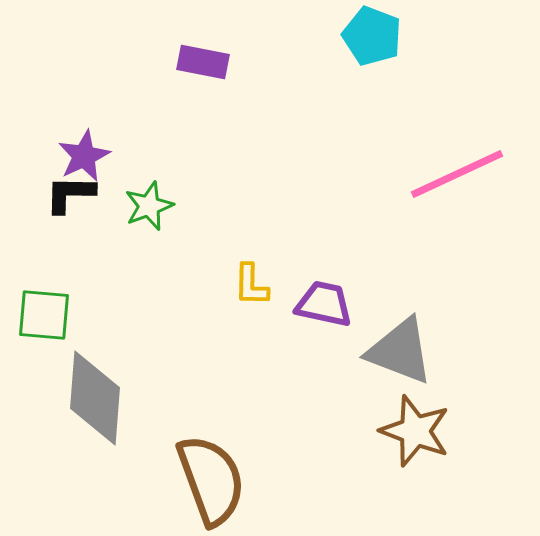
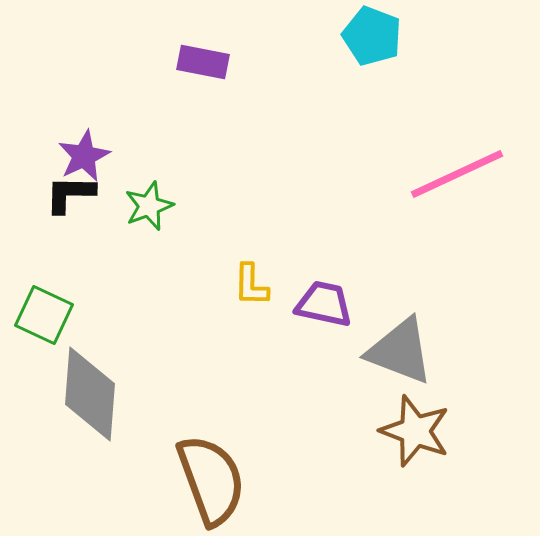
green square: rotated 20 degrees clockwise
gray diamond: moved 5 px left, 4 px up
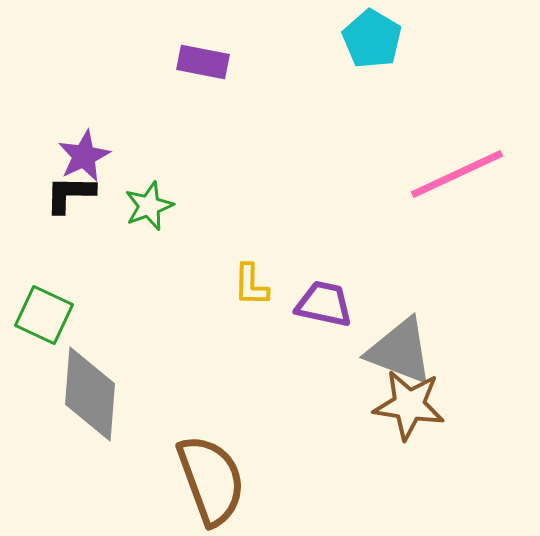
cyan pentagon: moved 3 px down; rotated 10 degrees clockwise
brown star: moved 6 px left, 26 px up; rotated 12 degrees counterclockwise
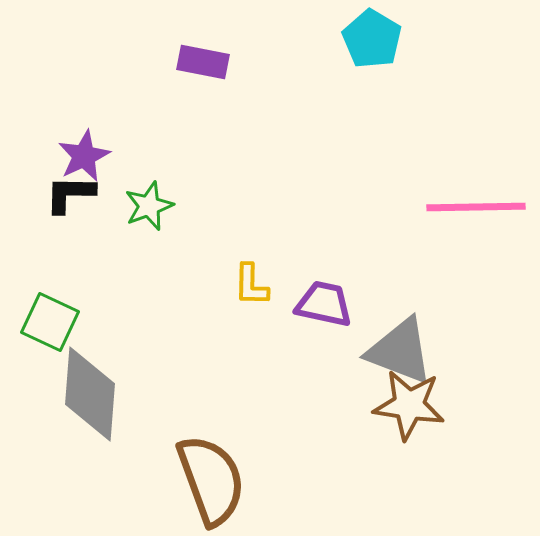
pink line: moved 19 px right, 33 px down; rotated 24 degrees clockwise
green square: moved 6 px right, 7 px down
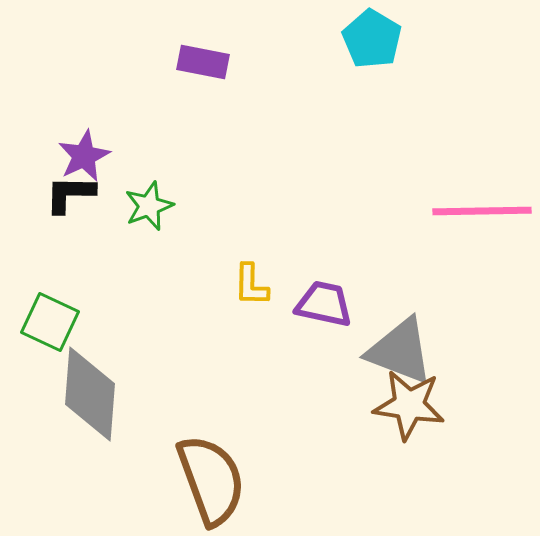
pink line: moved 6 px right, 4 px down
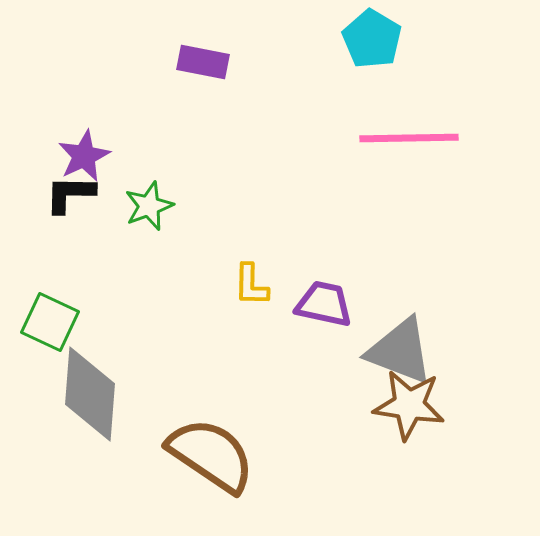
pink line: moved 73 px left, 73 px up
brown semicircle: moved 25 px up; rotated 36 degrees counterclockwise
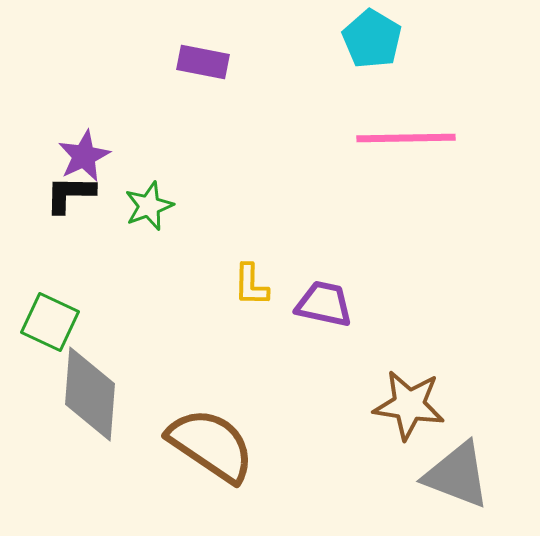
pink line: moved 3 px left
gray triangle: moved 57 px right, 124 px down
brown semicircle: moved 10 px up
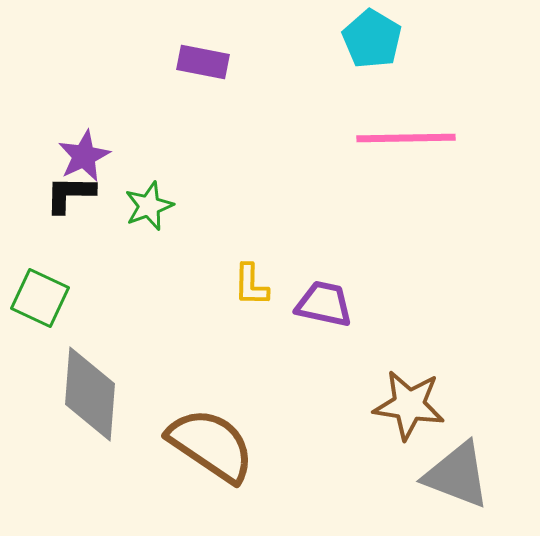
green square: moved 10 px left, 24 px up
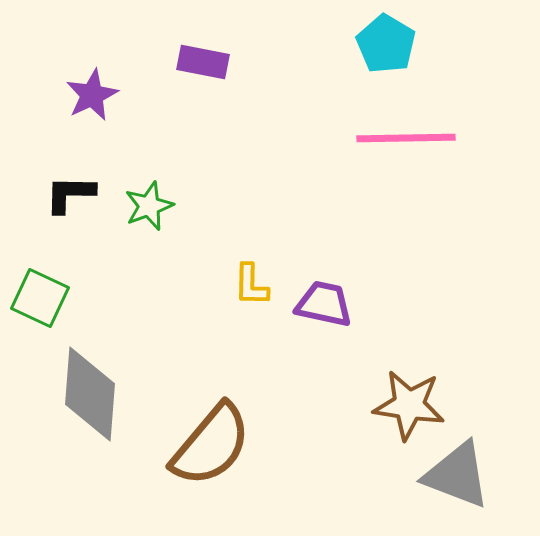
cyan pentagon: moved 14 px right, 5 px down
purple star: moved 8 px right, 61 px up
brown semicircle: rotated 96 degrees clockwise
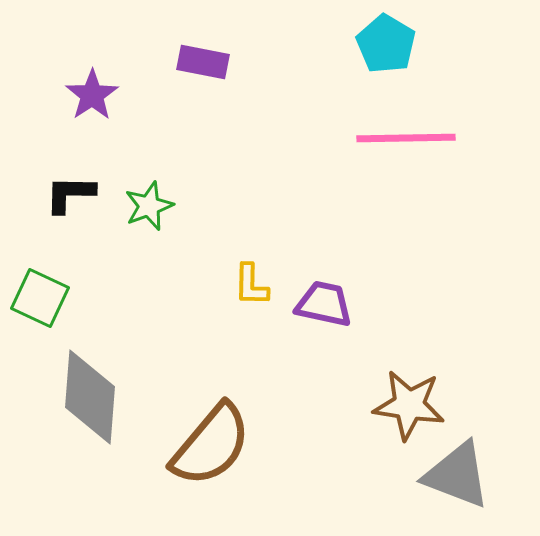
purple star: rotated 8 degrees counterclockwise
gray diamond: moved 3 px down
